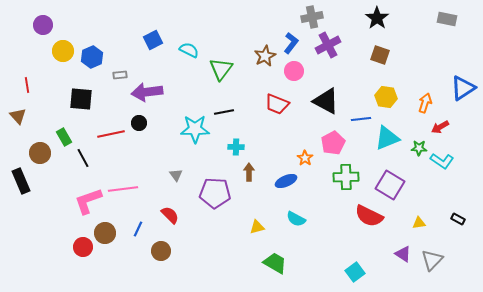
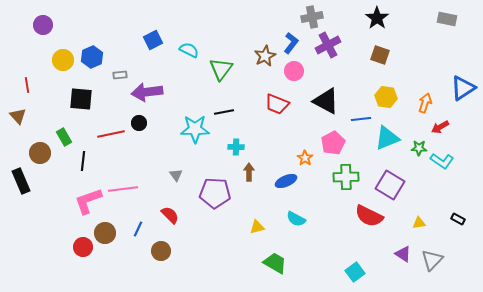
yellow circle at (63, 51): moved 9 px down
black line at (83, 158): moved 3 px down; rotated 36 degrees clockwise
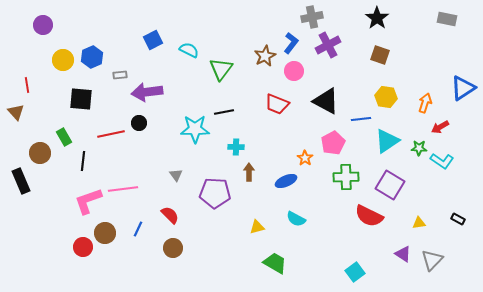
brown triangle at (18, 116): moved 2 px left, 4 px up
cyan triangle at (387, 138): moved 3 px down; rotated 12 degrees counterclockwise
brown circle at (161, 251): moved 12 px right, 3 px up
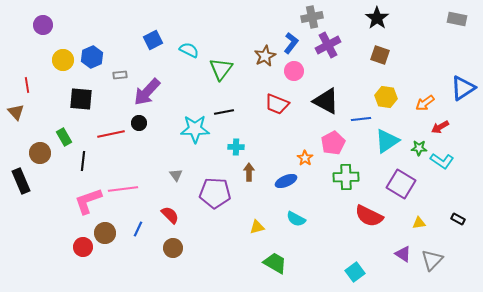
gray rectangle at (447, 19): moved 10 px right
purple arrow at (147, 92): rotated 40 degrees counterclockwise
orange arrow at (425, 103): rotated 144 degrees counterclockwise
purple square at (390, 185): moved 11 px right, 1 px up
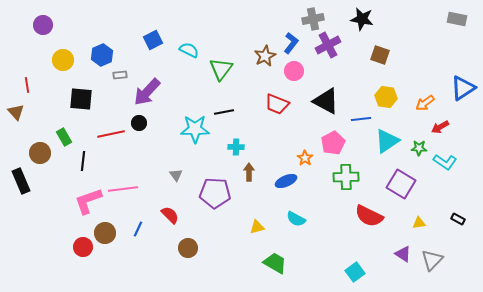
gray cross at (312, 17): moved 1 px right, 2 px down
black star at (377, 18): moved 15 px left, 1 px down; rotated 25 degrees counterclockwise
blue hexagon at (92, 57): moved 10 px right, 2 px up
cyan L-shape at (442, 161): moved 3 px right, 1 px down
brown circle at (173, 248): moved 15 px right
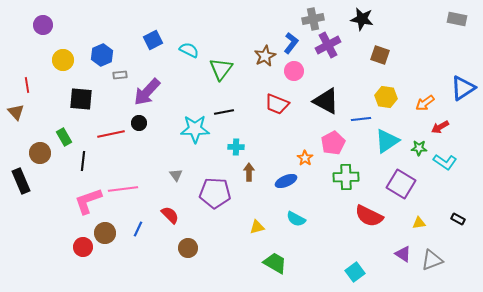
gray triangle at (432, 260): rotated 25 degrees clockwise
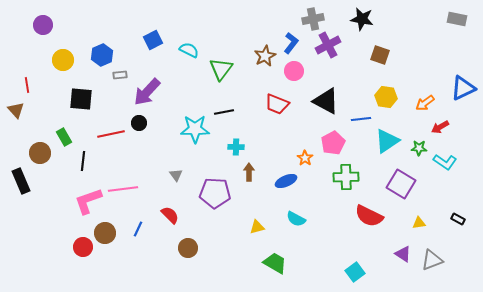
blue triangle at (463, 88): rotated 8 degrees clockwise
brown triangle at (16, 112): moved 2 px up
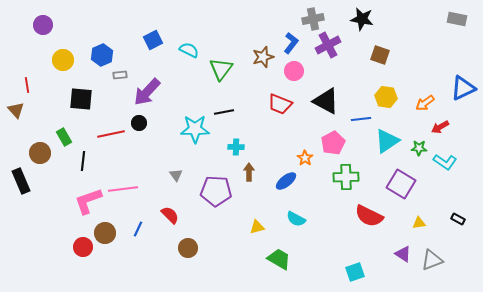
brown star at (265, 56): moved 2 px left, 1 px down; rotated 10 degrees clockwise
red trapezoid at (277, 104): moved 3 px right
blue ellipse at (286, 181): rotated 15 degrees counterclockwise
purple pentagon at (215, 193): moved 1 px right, 2 px up
green trapezoid at (275, 263): moved 4 px right, 4 px up
cyan square at (355, 272): rotated 18 degrees clockwise
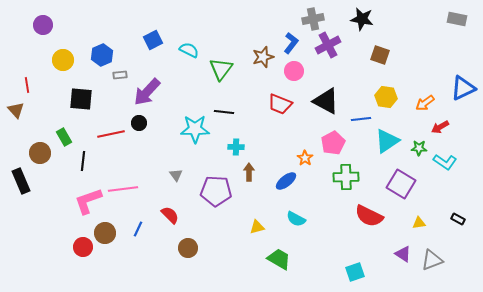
black line at (224, 112): rotated 18 degrees clockwise
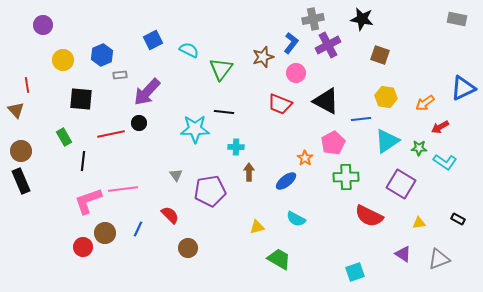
pink circle at (294, 71): moved 2 px right, 2 px down
brown circle at (40, 153): moved 19 px left, 2 px up
purple pentagon at (216, 191): moved 6 px left; rotated 12 degrees counterclockwise
gray triangle at (432, 260): moved 7 px right, 1 px up
